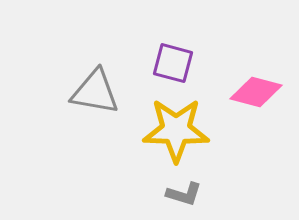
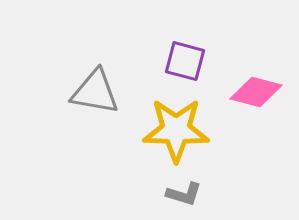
purple square: moved 12 px right, 2 px up
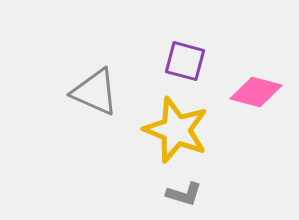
gray triangle: rotated 14 degrees clockwise
yellow star: rotated 20 degrees clockwise
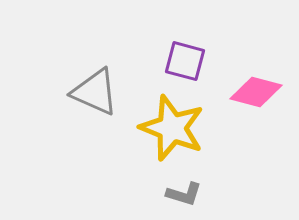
yellow star: moved 4 px left, 2 px up
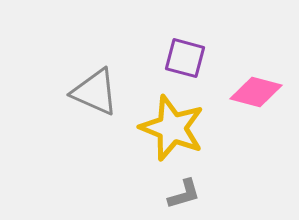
purple square: moved 3 px up
gray L-shape: rotated 33 degrees counterclockwise
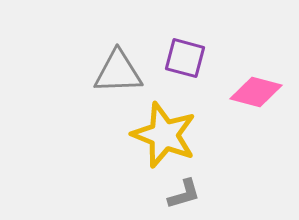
gray triangle: moved 23 px right, 20 px up; rotated 26 degrees counterclockwise
yellow star: moved 8 px left, 7 px down
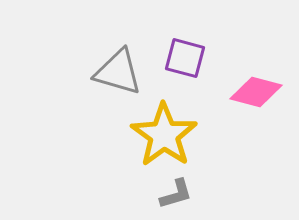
gray triangle: rotated 18 degrees clockwise
yellow star: rotated 14 degrees clockwise
gray L-shape: moved 8 px left
